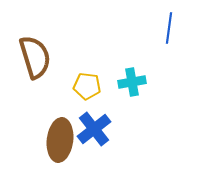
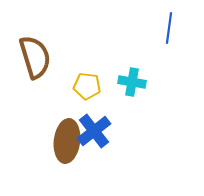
cyan cross: rotated 20 degrees clockwise
blue cross: moved 2 px down
brown ellipse: moved 7 px right, 1 px down
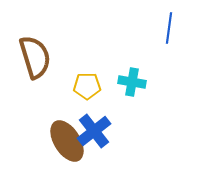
yellow pentagon: rotated 8 degrees counterclockwise
brown ellipse: rotated 39 degrees counterclockwise
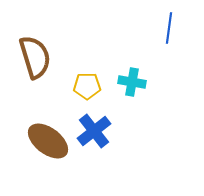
brown ellipse: moved 19 px left; rotated 21 degrees counterclockwise
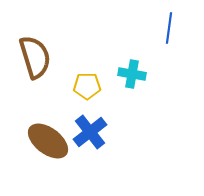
cyan cross: moved 8 px up
blue cross: moved 4 px left, 1 px down
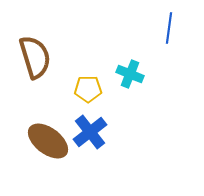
cyan cross: moved 2 px left; rotated 12 degrees clockwise
yellow pentagon: moved 1 px right, 3 px down
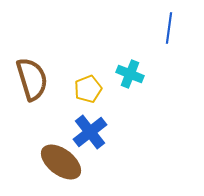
brown semicircle: moved 3 px left, 22 px down
yellow pentagon: rotated 20 degrees counterclockwise
brown ellipse: moved 13 px right, 21 px down
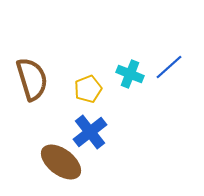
blue line: moved 39 px down; rotated 40 degrees clockwise
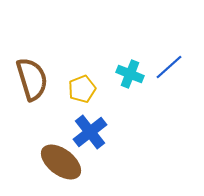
yellow pentagon: moved 6 px left
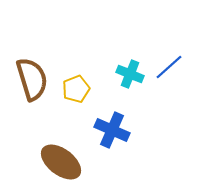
yellow pentagon: moved 6 px left
blue cross: moved 22 px right, 2 px up; rotated 28 degrees counterclockwise
